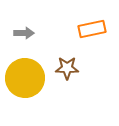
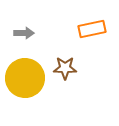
brown star: moved 2 px left
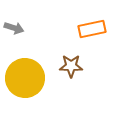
gray arrow: moved 10 px left, 5 px up; rotated 18 degrees clockwise
brown star: moved 6 px right, 2 px up
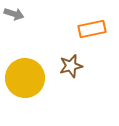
gray arrow: moved 14 px up
brown star: rotated 15 degrees counterclockwise
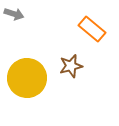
orange rectangle: rotated 52 degrees clockwise
yellow circle: moved 2 px right
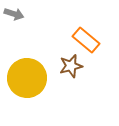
orange rectangle: moved 6 px left, 11 px down
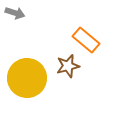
gray arrow: moved 1 px right, 1 px up
brown star: moved 3 px left
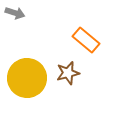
brown star: moved 7 px down
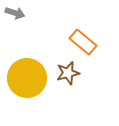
orange rectangle: moved 3 px left, 2 px down
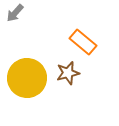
gray arrow: rotated 114 degrees clockwise
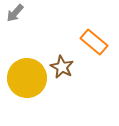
orange rectangle: moved 11 px right
brown star: moved 6 px left, 6 px up; rotated 30 degrees counterclockwise
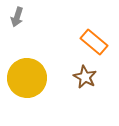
gray arrow: moved 2 px right, 4 px down; rotated 24 degrees counterclockwise
brown star: moved 23 px right, 10 px down
